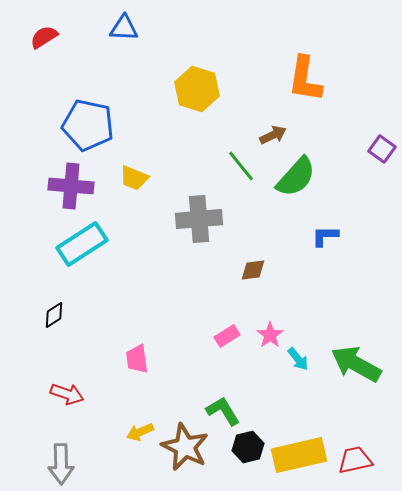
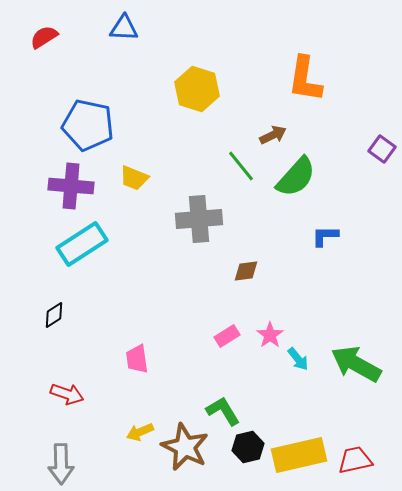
brown diamond: moved 7 px left, 1 px down
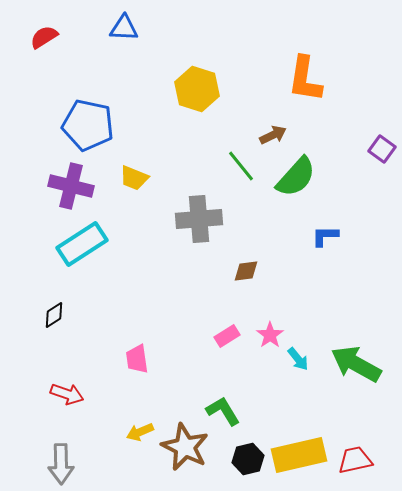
purple cross: rotated 9 degrees clockwise
black hexagon: moved 12 px down
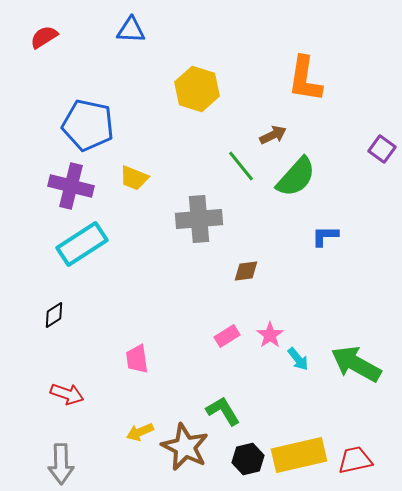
blue triangle: moved 7 px right, 2 px down
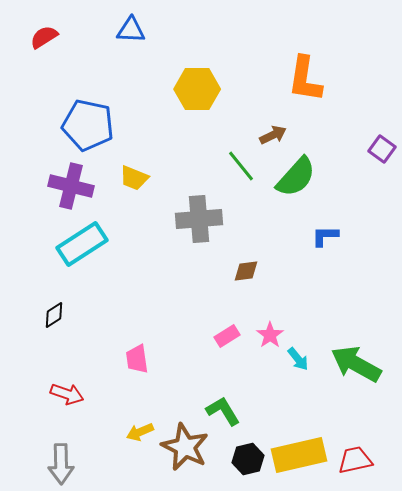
yellow hexagon: rotated 18 degrees counterclockwise
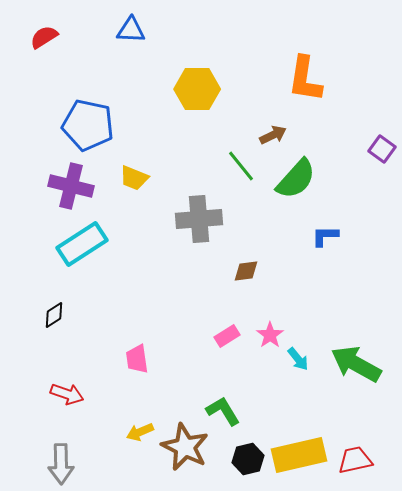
green semicircle: moved 2 px down
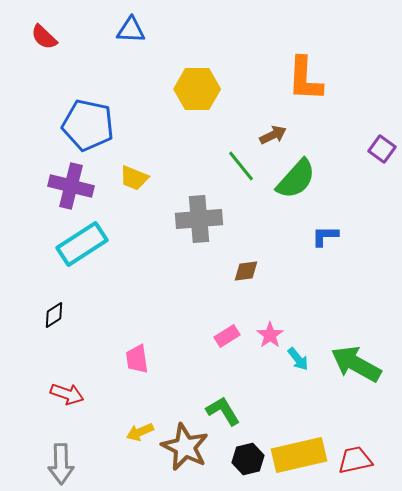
red semicircle: rotated 104 degrees counterclockwise
orange L-shape: rotated 6 degrees counterclockwise
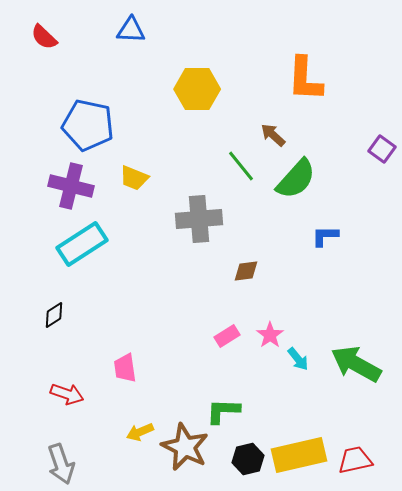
brown arrow: rotated 112 degrees counterclockwise
pink trapezoid: moved 12 px left, 9 px down
green L-shape: rotated 57 degrees counterclockwise
gray arrow: rotated 18 degrees counterclockwise
